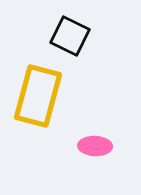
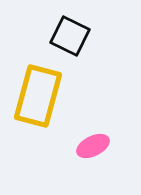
pink ellipse: moved 2 px left; rotated 28 degrees counterclockwise
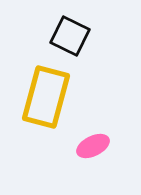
yellow rectangle: moved 8 px right, 1 px down
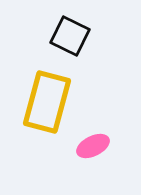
yellow rectangle: moved 1 px right, 5 px down
